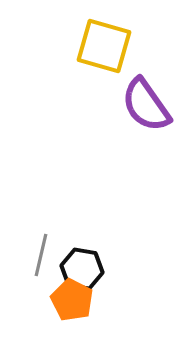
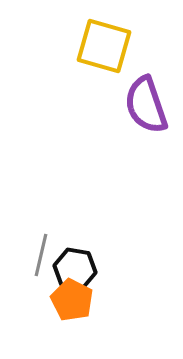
purple semicircle: rotated 16 degrees clockwise
black hexagon: moved 7 px left
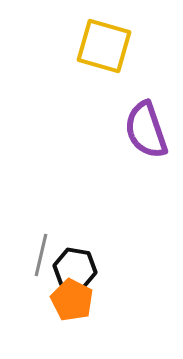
purple semicircle: moved 25 px down
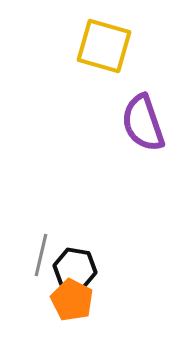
purple semicircle: moved 3 px left, 7 px up
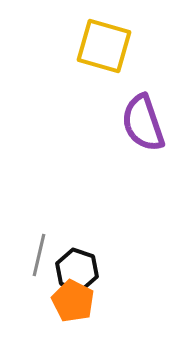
gray line: moved 2 px left
black hexagon: moved 2 px right, 1 px down; rotated 9 degrees clockwise
orange pentagon: moved 1 px right, 1 px down
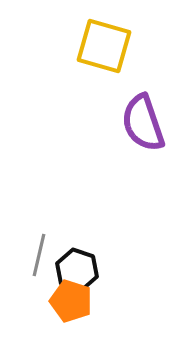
orange pentagon: moved 2 px left; rotated 9 degrees counterclockwise
